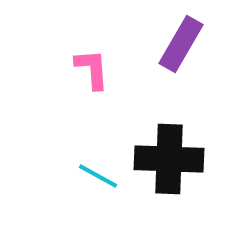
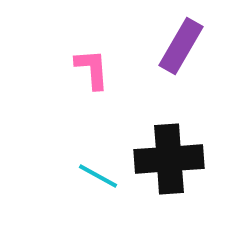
purple rectangle: moved 2 px down
black cross: rotated 6 degrees counterclockwise
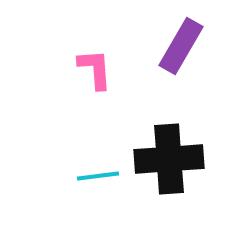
pink L-shape: moved 3 px right
cyan line: rotated 36 degrees counterclockwise
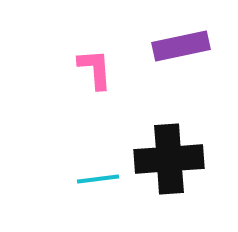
purple rectangle: rotated 48 degrees clockwise
cyan line: moved 3 px down
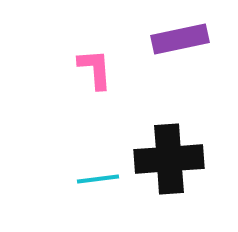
purple rectangle: moved 1 px left, 7 px up
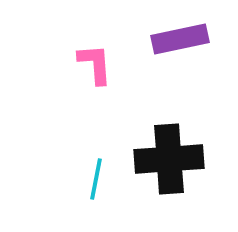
pink L-shape: moved 5 px up
cyan line: moved 2 px left; rotated 72 degrees counterclockwise
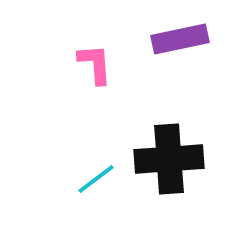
cyan line: rotated 42 degrees clockwise
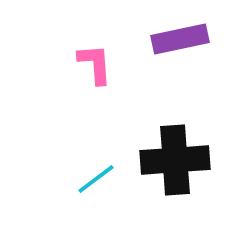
black cross: moved 6 px right, 1 px down
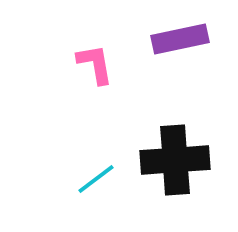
pink L-shape: rotated 6 degrees counterclockwise
